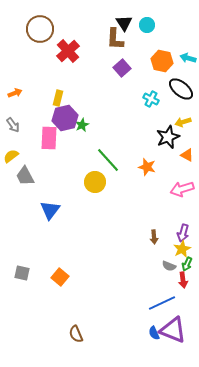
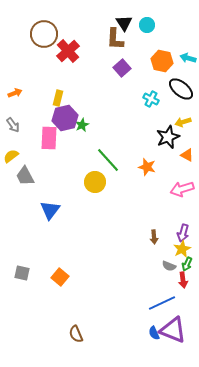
brown circle: moved 4 px right, 5 px down
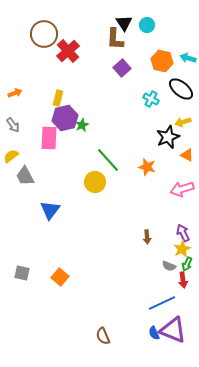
purple arrow: rotated 138 degrees clockwise
brown arrow: moved 7 px left
brown semicircle: moved 27 px right, 2 px down
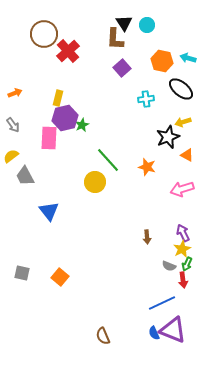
cyan cross: moved 5 px left; rotated 35 degrees counterclockwise
blue triangle: moved 1 px left, 1 px down; rotated 15 degrees counterclockwise
